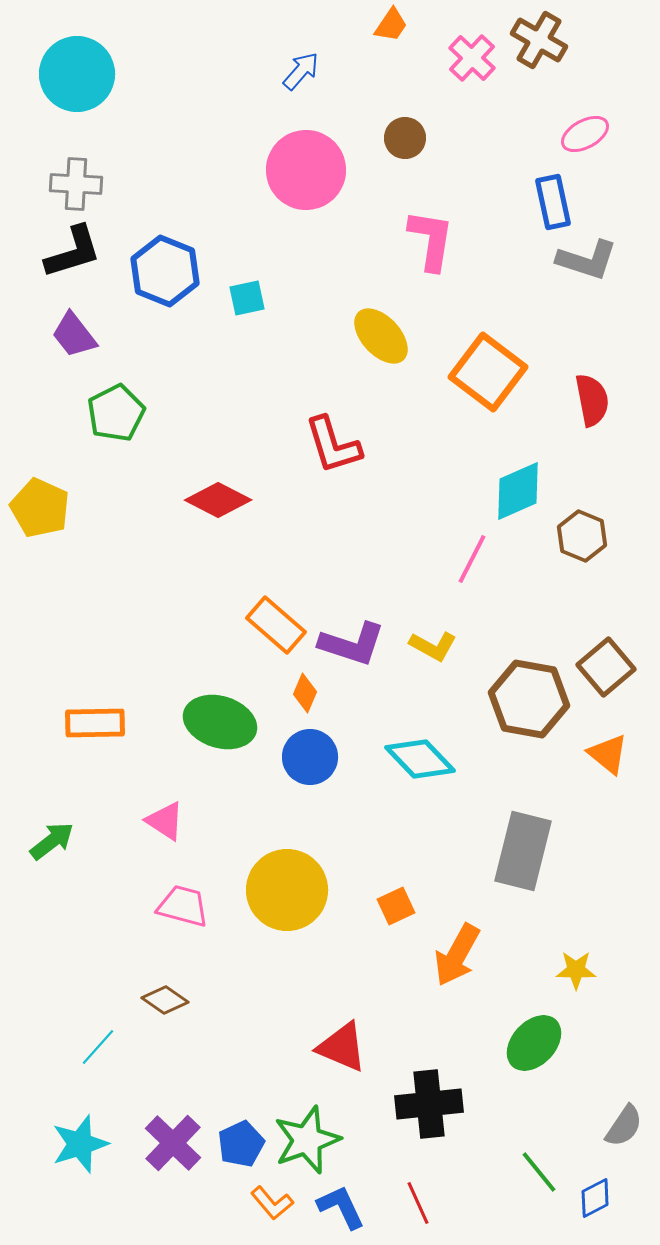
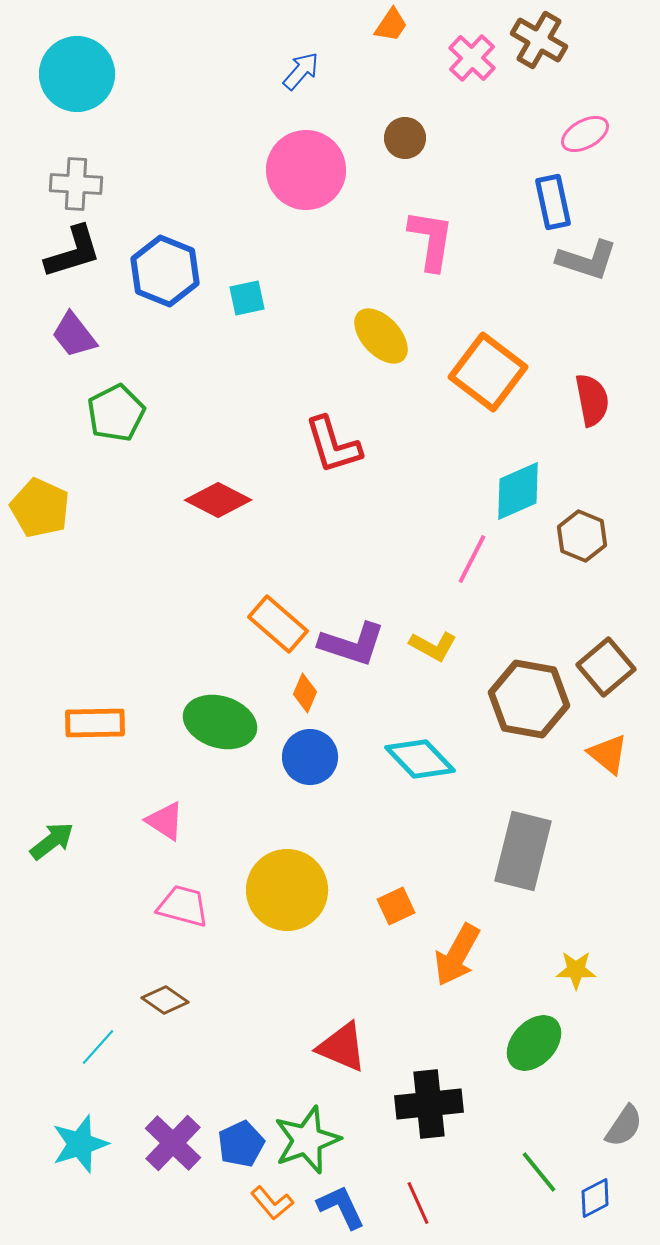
orange rectangle at (276, 625): moved 2 px right, 1 px up
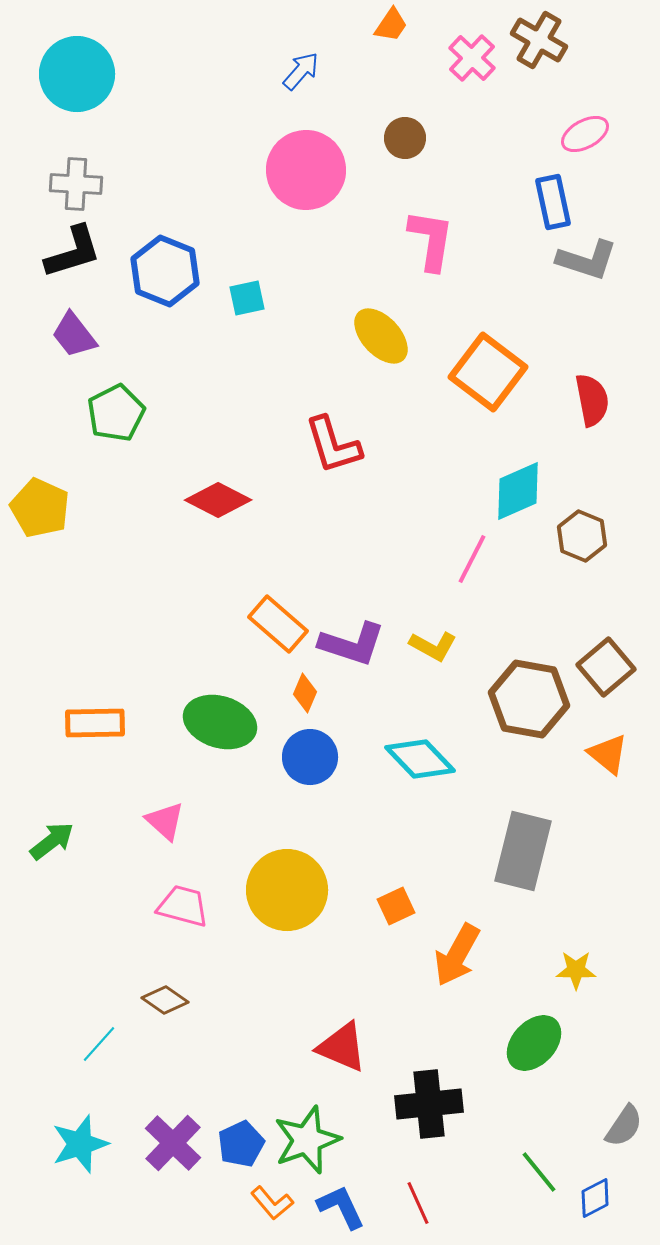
pink triangle at (165, 821): rotated 9 degrees clockwise
cyan line at (98, 1047): moved 1 px right, 3 px up
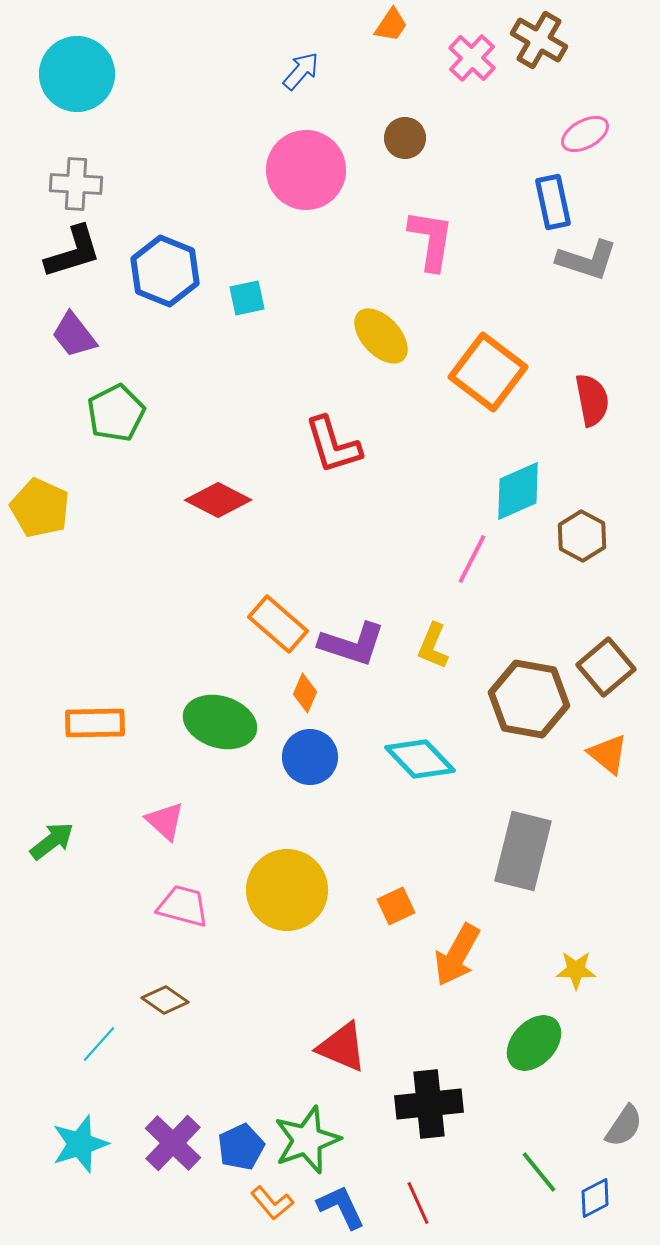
brown hexagon at (582, 536): rotated 6 degrees clockwise
yellow L-shape at (433, 646): rotated 84 degrees clockwise
blue pentagon at (241, 1144): moved 3 px down
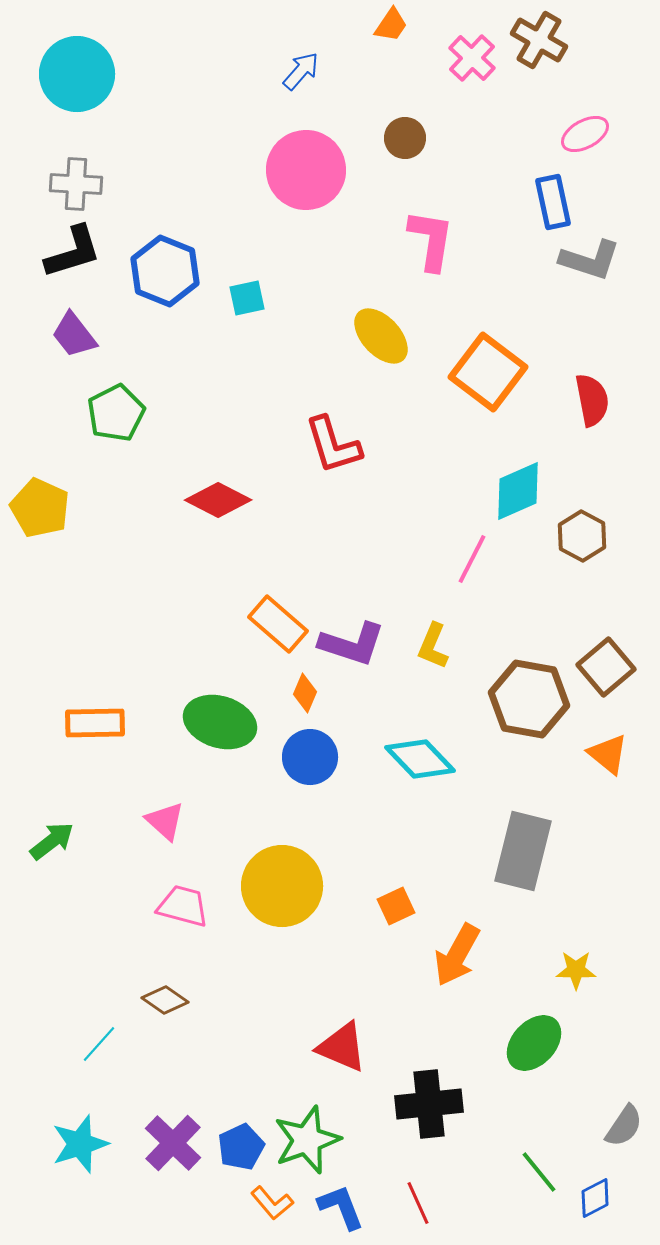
gray L-shape at (587, 260): moved 3 px right
yellow circle at (287, 890): moved 5 px left, 4 px up
blue L-shape at (341, 1207): rotated 4 degrees clockwise
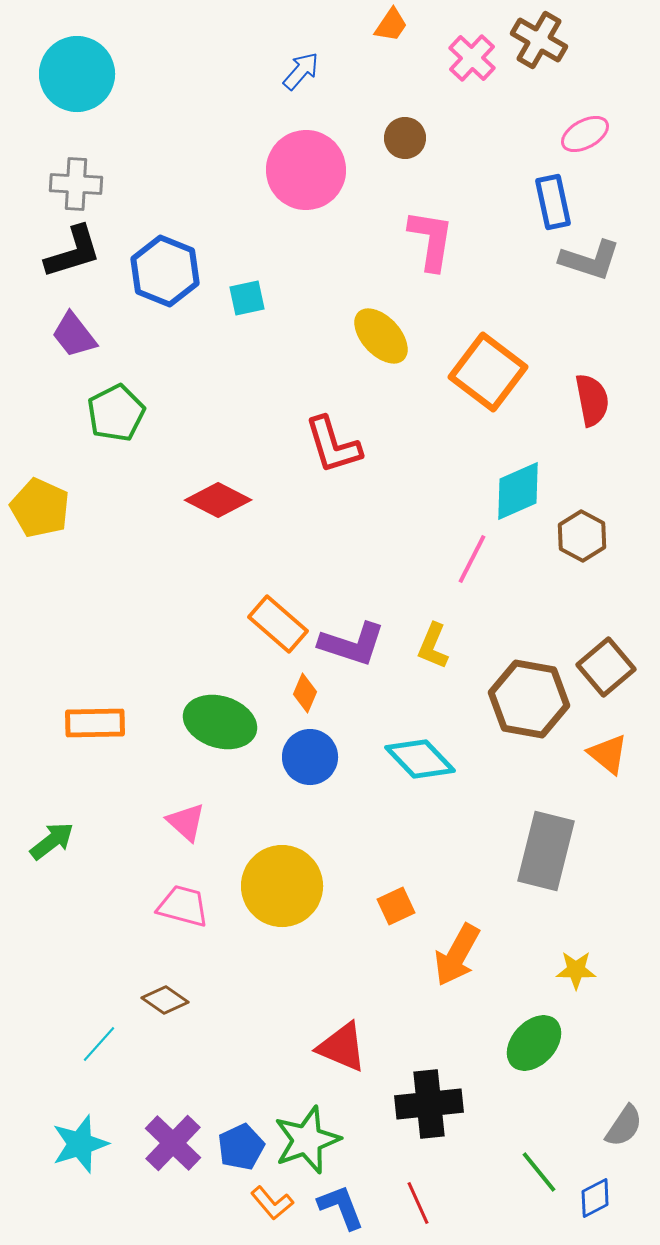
pink triangle at (165, 821): moved 21 px right, 1 px down
gray rectangle at (523, 851): moved 23 px right
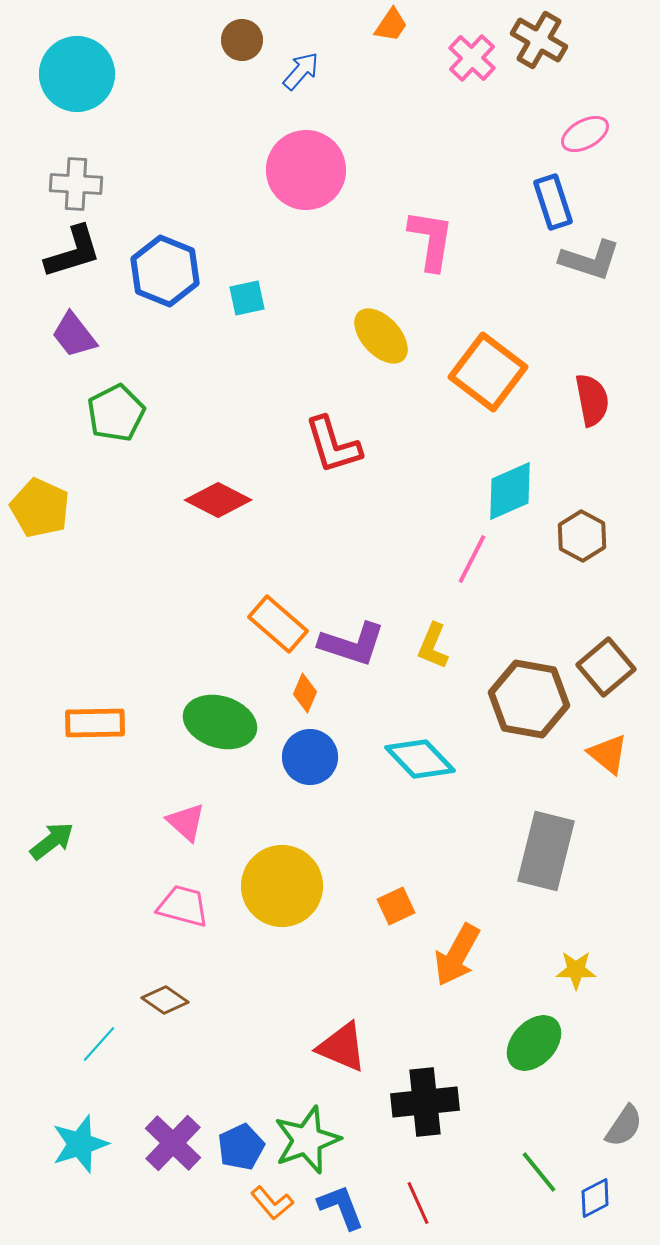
brown circle at (405, 138): moved 163 px left, 98 px up
blue rectangle at (553, 202): rotated 6 degrees counterclockwise
cyan diamond at (518, 491): moved 8 px left
black cross at (429, 1104): moved 4 px left, 2 px up
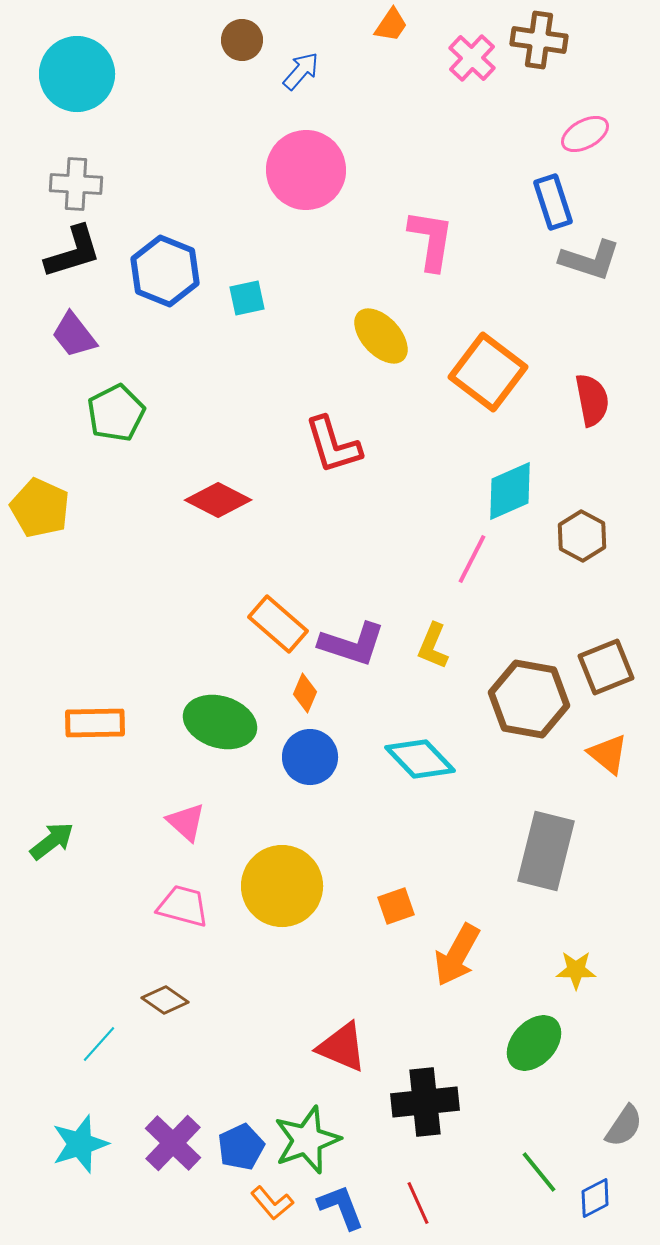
brown cross at (539, 40): rotated 22 degrees counterclockwise
brown square at (606, 667): rotated 18 degrees clockwise
orange square at (396, 906): rotated 6 degrees clockwise
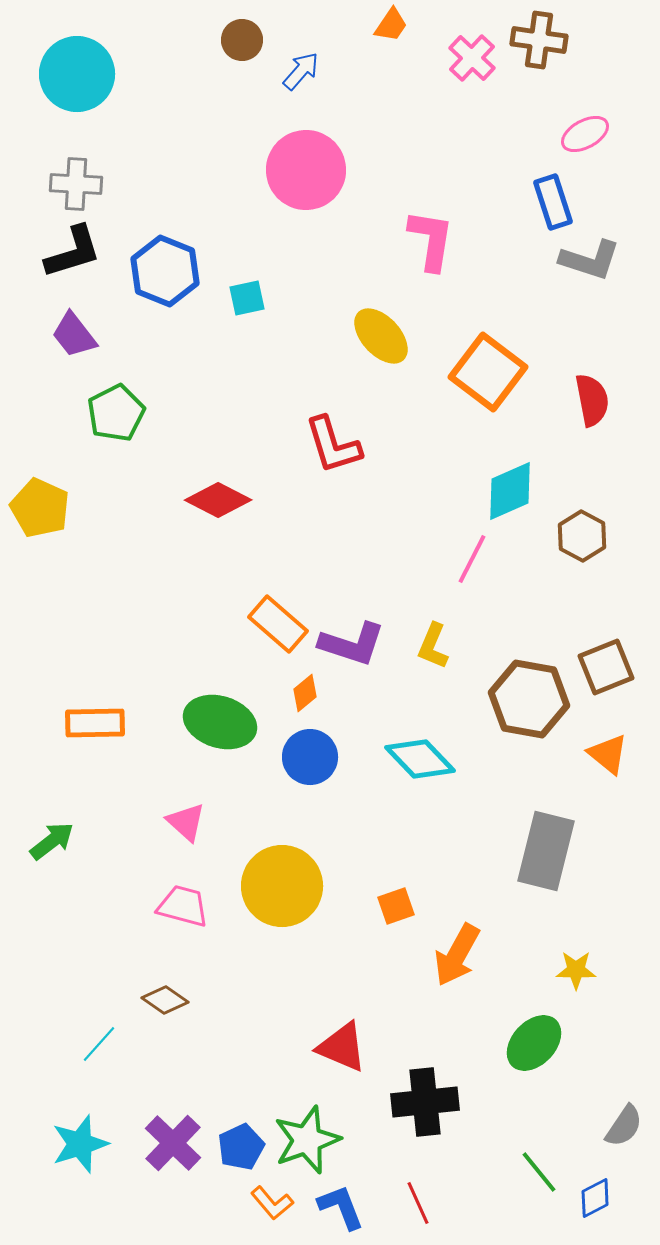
orange diamond at (305, 693): rotated 27 degrees clockwise
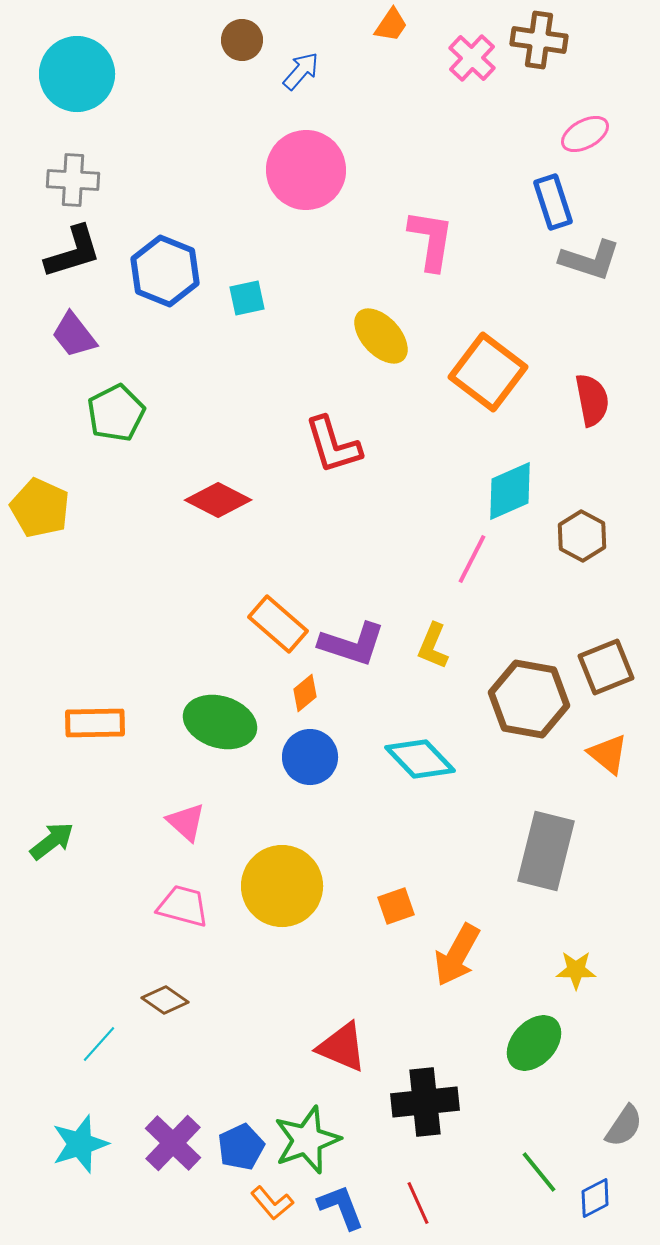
gray cross at (76, 184): moved 3 px left, 4 px up
